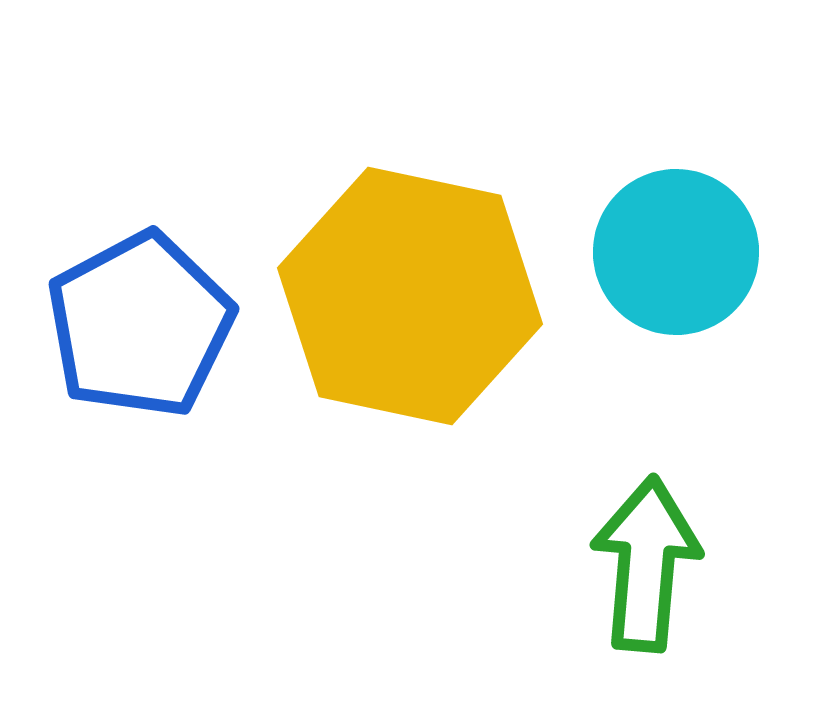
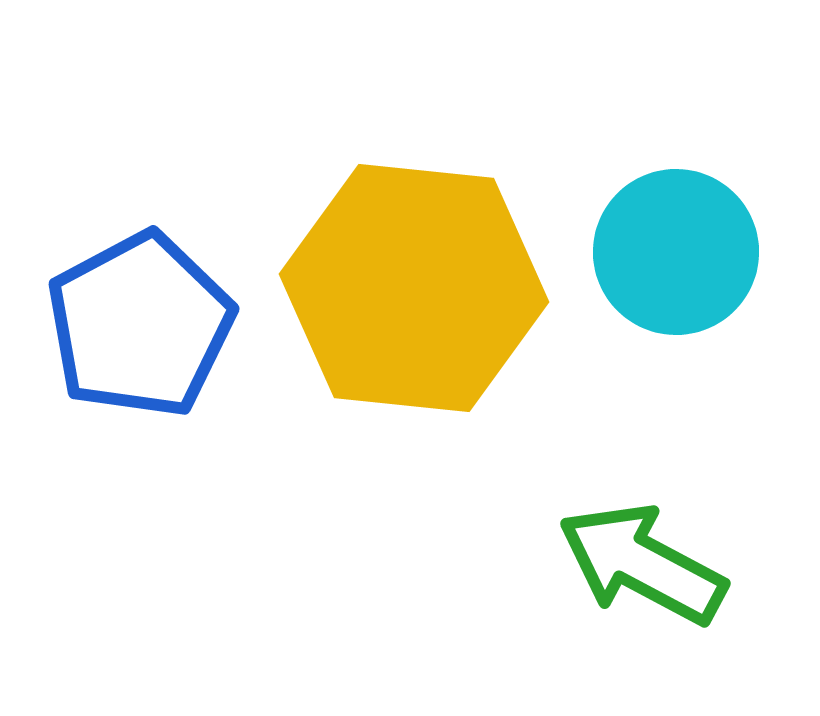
yellow hexagon: moved 4 px right, 8 px up; rotated 6 degrees counterclockwise
green arrow: moved 4 px left; rotated 67 degrees counterclockwise
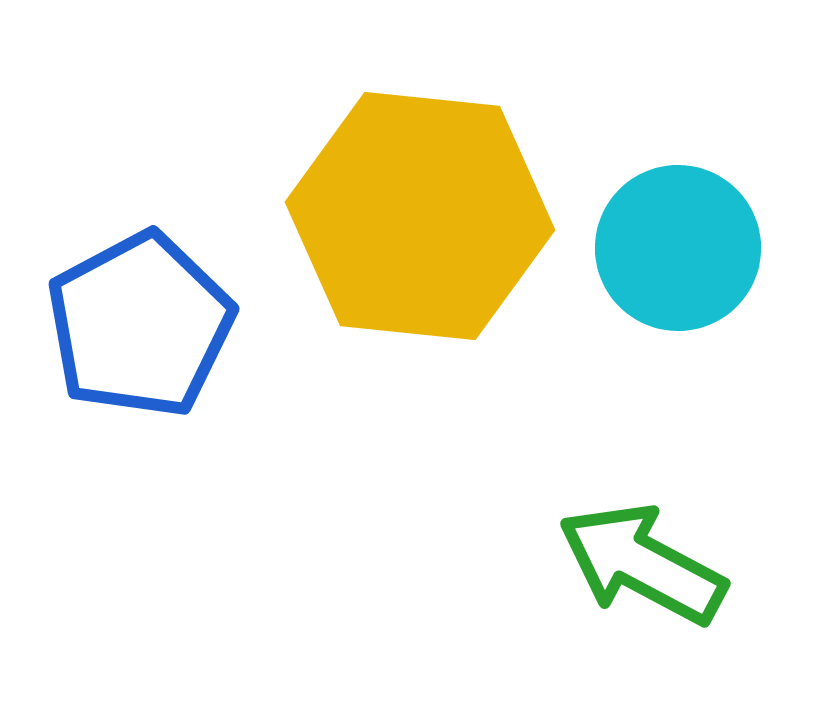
cyan circle: moved 2 px right, 4 px up
yellow hexagon: moved 6 px right, 72 px up
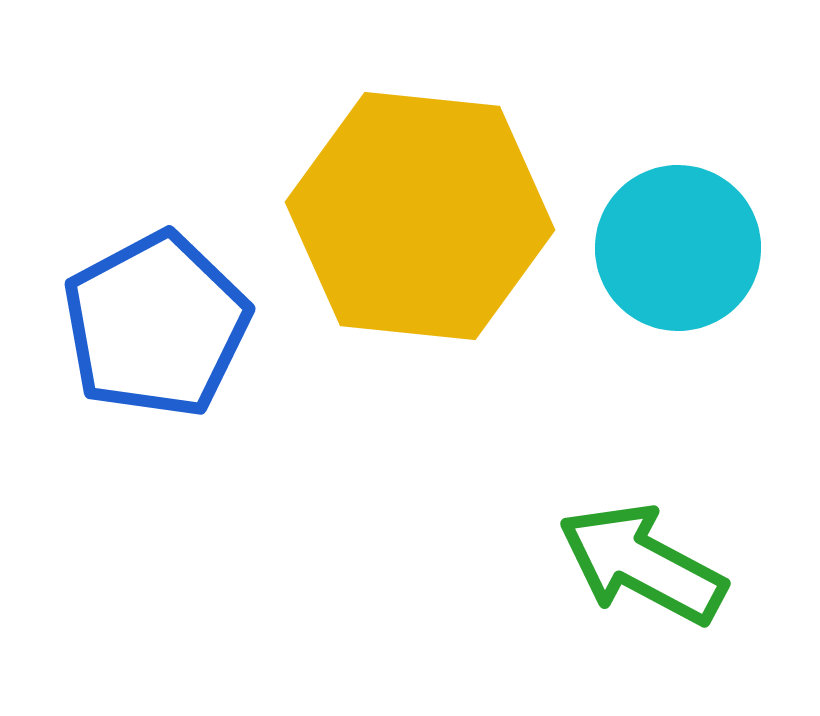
blue pentagon: moved 16 px right
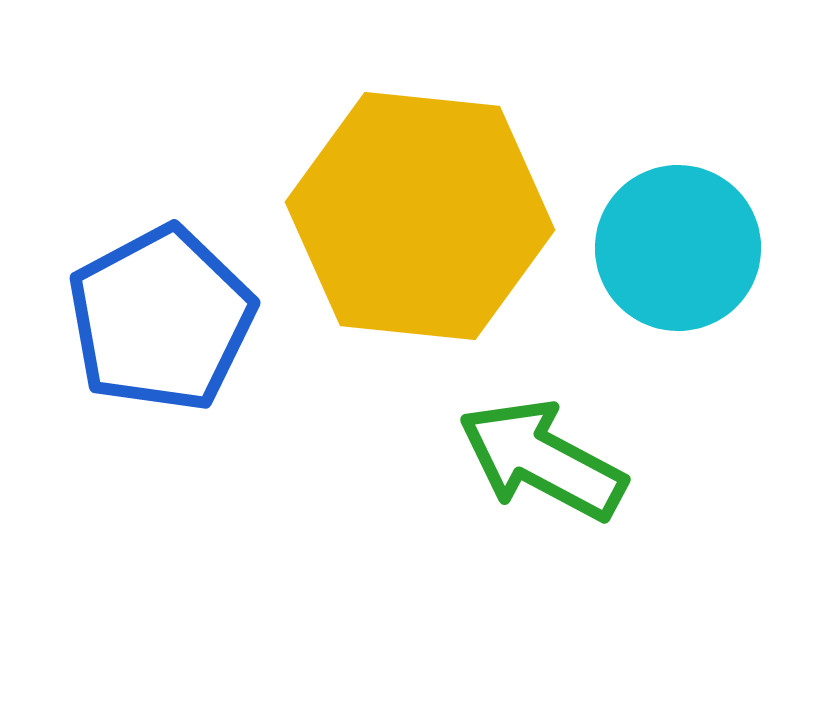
blue pentagon: moved 5 px right, 6 px up
green arrow: moved 100 px left, 104 px up
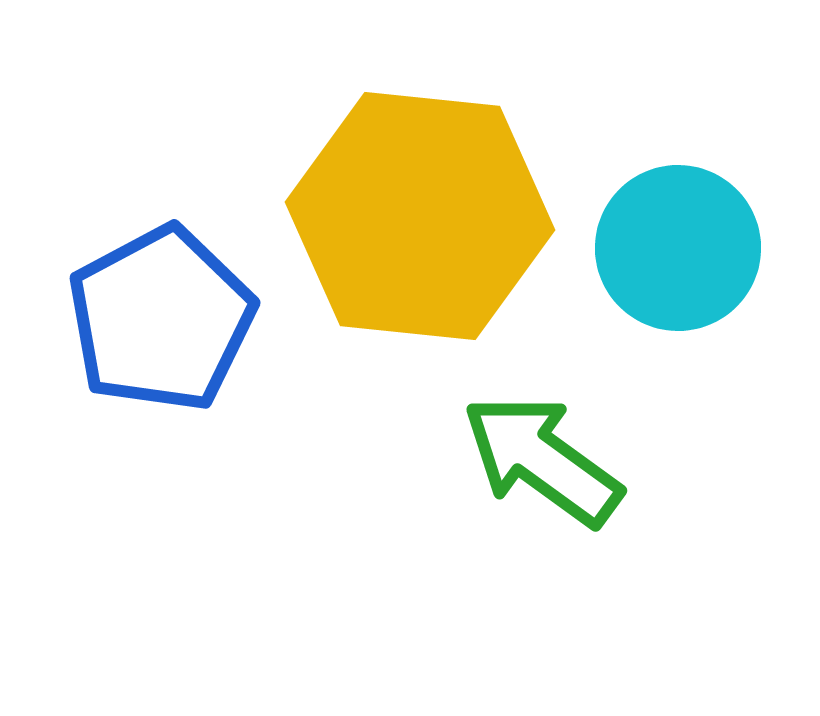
green arrow: rotated 8 degrees clockwise
